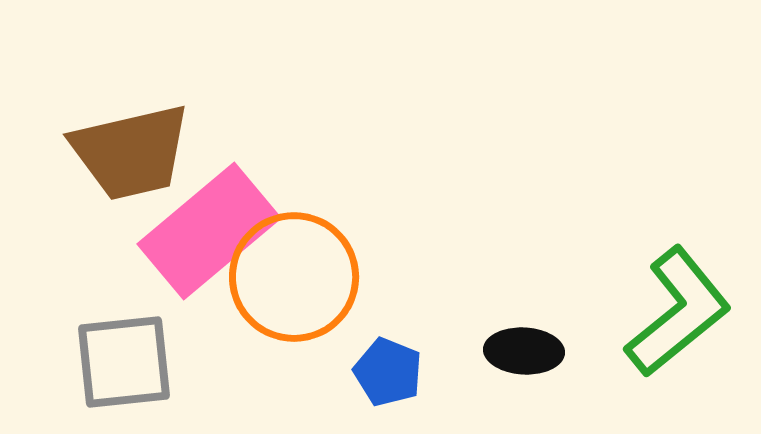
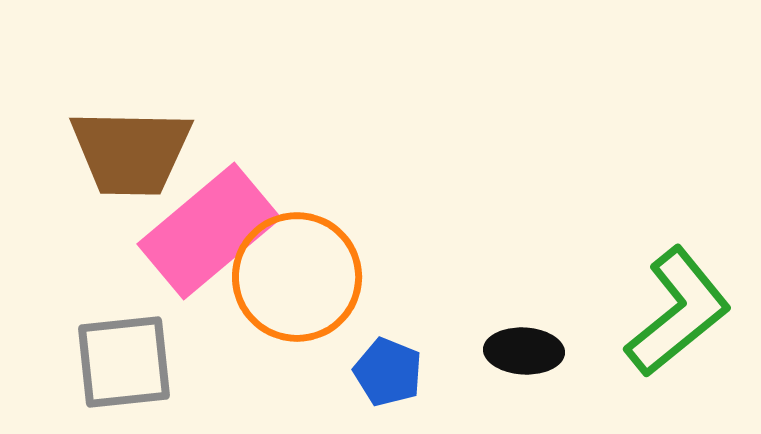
brown trapezoid: rotated 14 degrees clockwise
orange circle: moved 3 px right
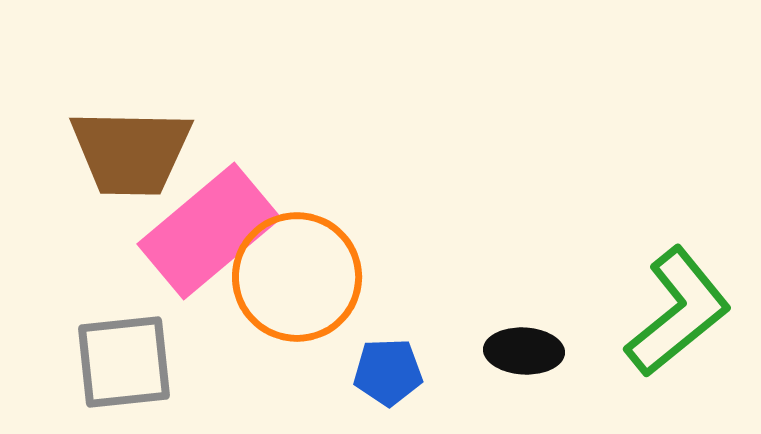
blue pentagon: rotated 24 degrees counterclockwise
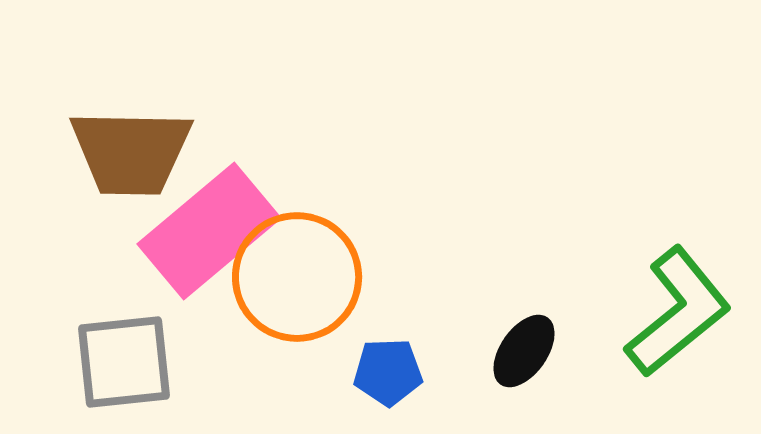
black ellipse: rotated 58 degrees counterclockwise
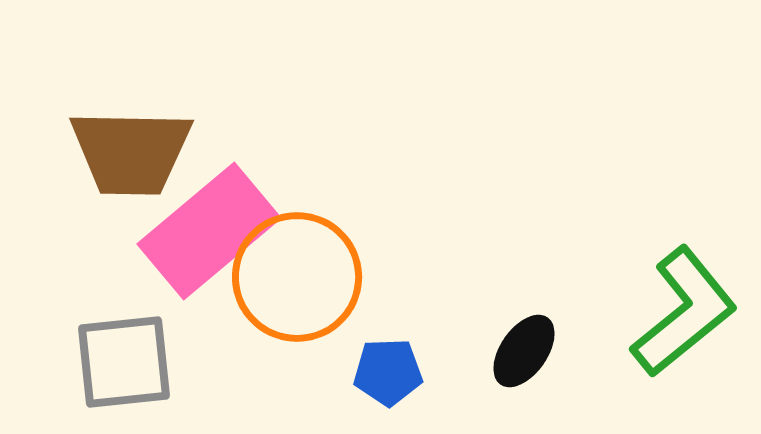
green L-shape: moved 6 px right
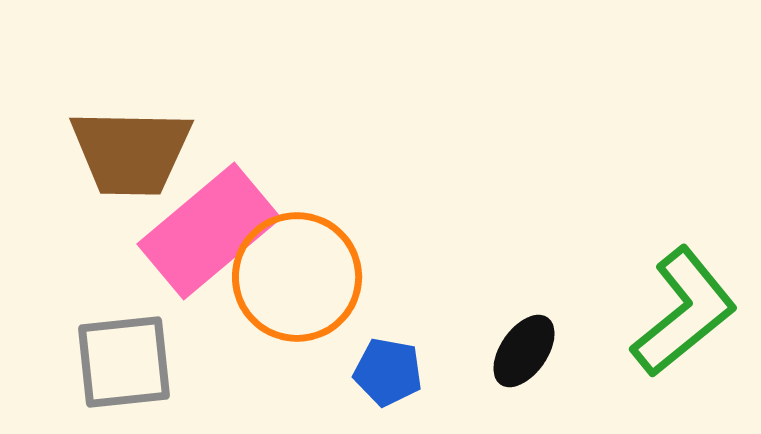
blue pentagon: rotated 12 degrees clockwise
